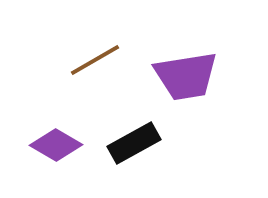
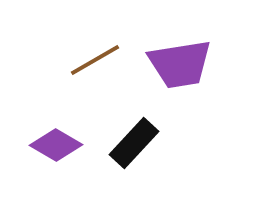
purple trapezoid: moved 6 px left, 12 px up
black rectangle: rotated 18 degrees counterclockwise
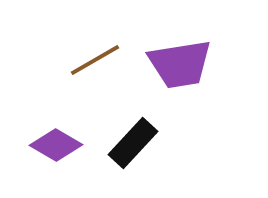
black rectangle: moved 1 px left
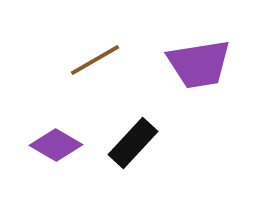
purple trapezoid: moved 19 px right
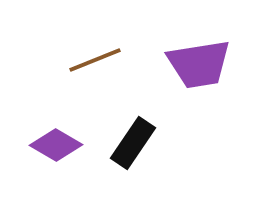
brown line: rotated 8 degrees clockwise
black rectangle: rotated 9 degrees counterclockwise
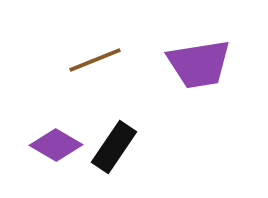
black rectangle: moved 19 px left, 4 px down
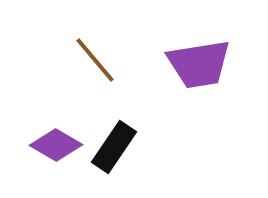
brown line: rotated 72 degrees clockwise
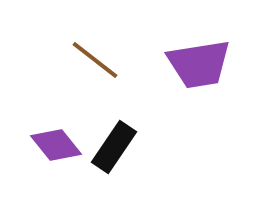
brown line: rotated 12 degrees counterclockwise
purple diamond: rotated 21 degrees clockwise
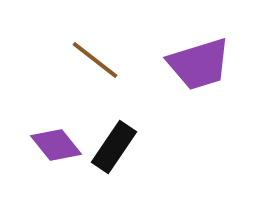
purple trapezoid: rotated 8 degrees counterclockwise
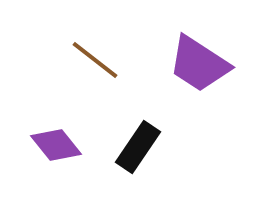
purple trapezoid: rotated 50 degrees clockwise
black rectangle: moved 24 px right
